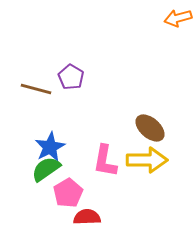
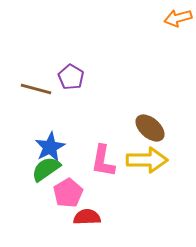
pink L-shape: moved 2 px left
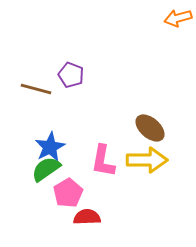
purple pentagon: moved 2 px up; rotated 10 degrees counterclockwise
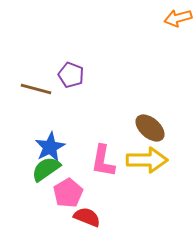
red semicircle: rotated 24 degrees clockwise
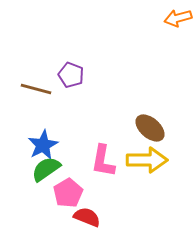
blue star: moved 7 px left, 2 px up
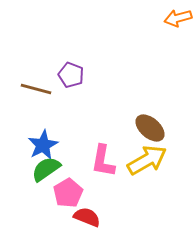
yellow arrow: rotated 30 degrees counterclockwise
